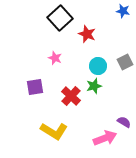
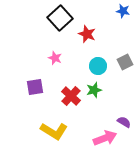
green star: moved 4 px down
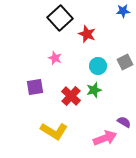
blue star: rotated 16 degrees counterclockwise
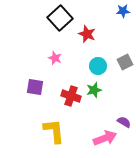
purple square: rotated 18 degrees clockwise
red cross: rotated 24 degrees counterclockwise
yellow L-shape: rotated 128 degrees counterclockwise
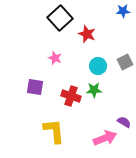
green star: rotated 14 degrees clockwise
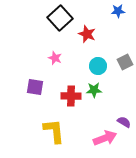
blue star: moved 5 px left
red cross: rotated 18 degrees counterclockwise
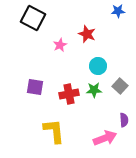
black square: moved 27 px left; rotated 20 degrees counterclockwise
pink star: moved 5 px right, 13 px up; rotated 24 degrees clockwise
gray square: moved 5 px left, 24 px down; rotated 21 degrees counterclockwise
red cross: moved 2 px left, 2 px up; rotated 12 degrees counterclockwise
purple semicircle: moved 2 px up; rotated 56 degrees clockwise
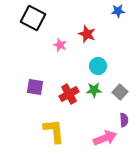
pink star: rotated 24 degrees counterclockwise
gray square: moved 6 px down
red cross: rotated 18 degrees counterclockwise
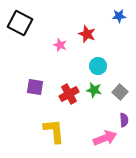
blue star: moved 1 px right, 5 px down
black square: moved 13 px left, 5 px down
green star: rotated 14 degrees clockwise
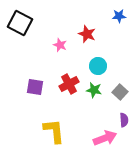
red cross: moved 10 px up
